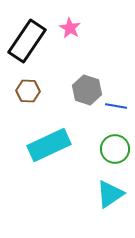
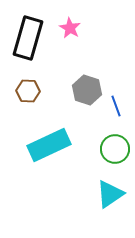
black rectangle: moved 1 px right, 3 px up; rotated 18 degrees counterclockwise
blue line: rotated 60 degrees clockwise
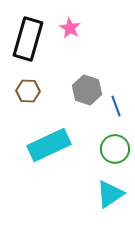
black rectangle: moved 1 px down
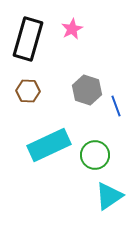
pink star: moved 2 px right, 1 px down; rotated 15 degrees clockwise
green circle: moved 20 px left, 6 px down
cyan triangle: moved 1 px left, 2 px down
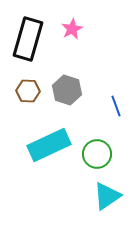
gray hexagon: moved 20 px left
green circle: moved 2 px right, 1 px up
cyan triangle: moved 2 px left
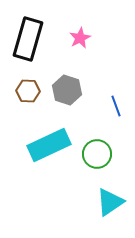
pink star: moved 8 px right, 9 px down
cyan triangle: moved 3 px right, 6 px down
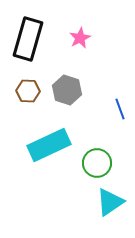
blue line: moved 4 px right, 3 px down
green circle: moved 9 px down
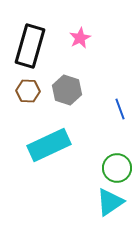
black rectangle: moved 2 px right, 7 px down
green circle: moved 20 px right, 5 px down
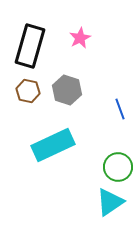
brown hexagon: rotated 10 degrees clockwise
cyan rectangle: moved 4 px right
green circle: moved 1 px right, 1 px up
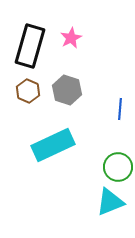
pink star: moved 9 px left
brown hexagon: rotated 10 degrees clockwise
blue line: rotated 25 degrees clockwise
cyan triangle: rotated 12 degrees clockwise
